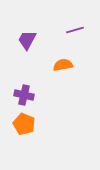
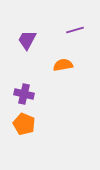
purple cross: moved 1 px up
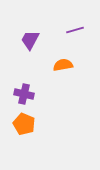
purple trapezoid: moved 3 px right
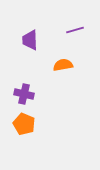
purple trapezoid: rotated 30 degrees counterclockwise
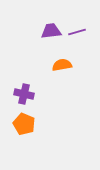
purple line: moved 2 px right, 2 px down
purple trapezoid: moved 21 px right, 9 px up; rotated 85 degrees clockwise
orange semicircle: moved 1 px left
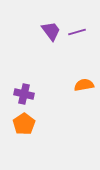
purple trapezoid: rotated 60 degrees clockwise
orange semicircle: moved 22 px right, 20 px down
orange pentagon: rotated 15 degrees clockwise
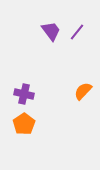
purple line: rotated 36 degrees counterclockwise
orange semicircle: moved 1 px left, 6 px down; rotated 36 degrees counterclockwise
